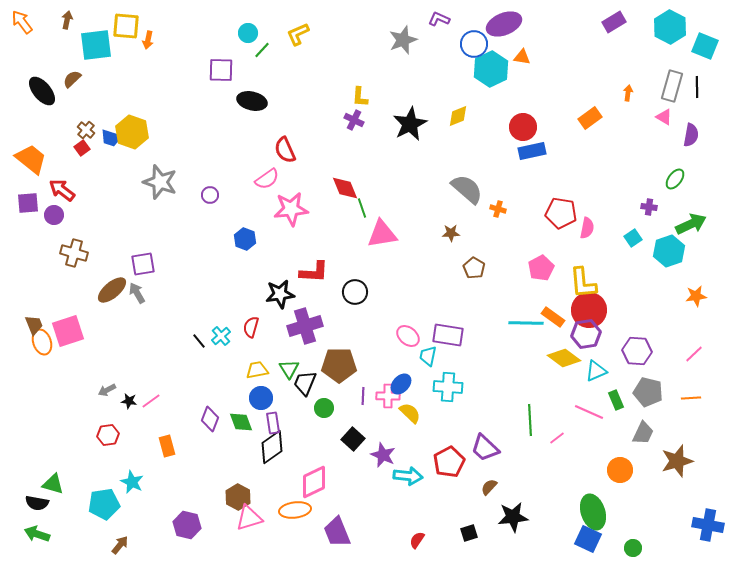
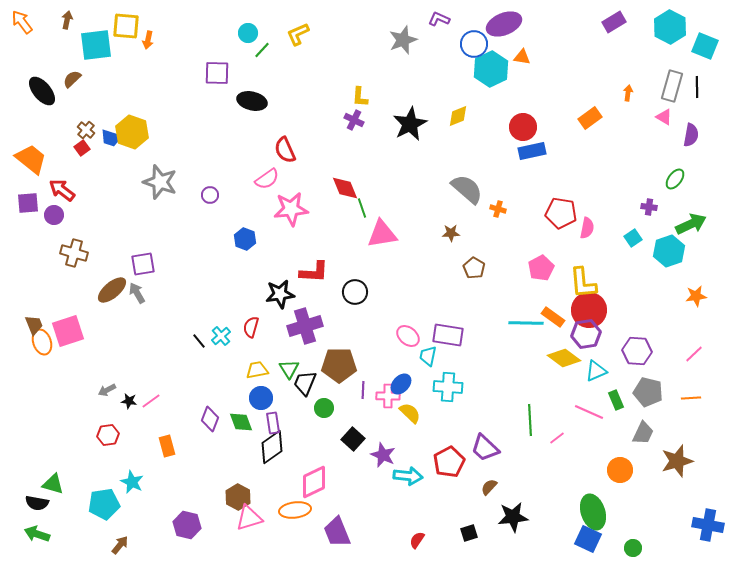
purple square at (221, 70): moved 4 px left, 3 px down
purple line at (363, 396): moved 6 px up
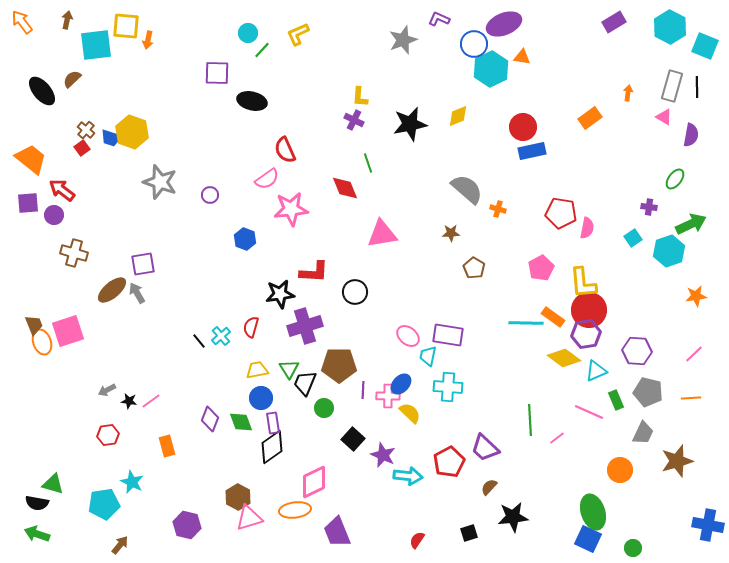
black star at (410, 124): rotated 16 degrees clockwise
green line at (362, 208): moved 6 px right, 45 px up
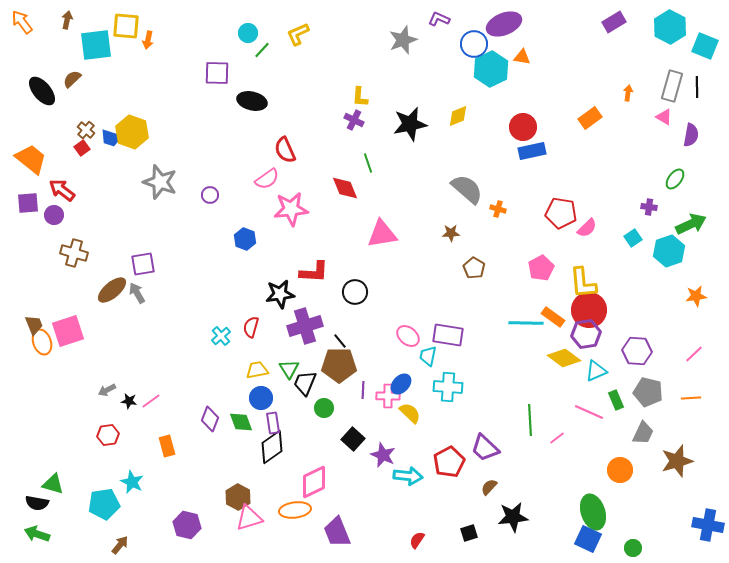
pink semicircle at (587, 228): rotated 35 degrees clockwise
black line at (199, 341): moved 141 px right
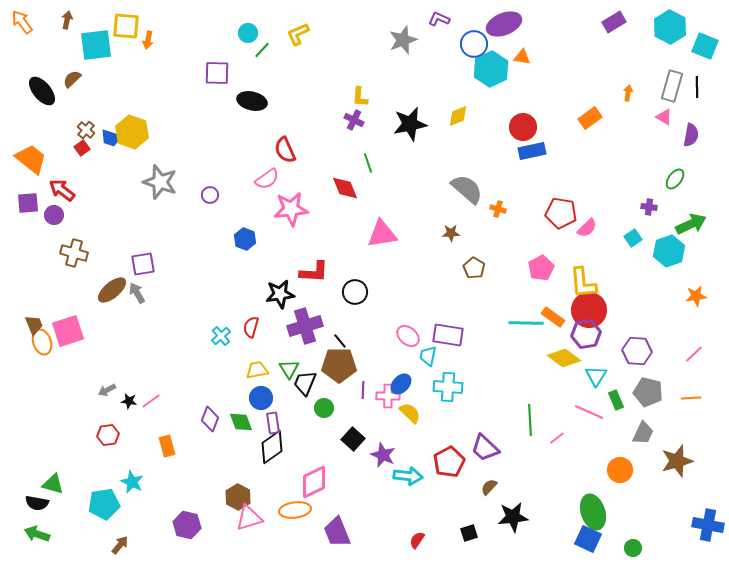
cyan triangle at (596, 371): moved 5 px down; rotated 35 degrees counterclockwise
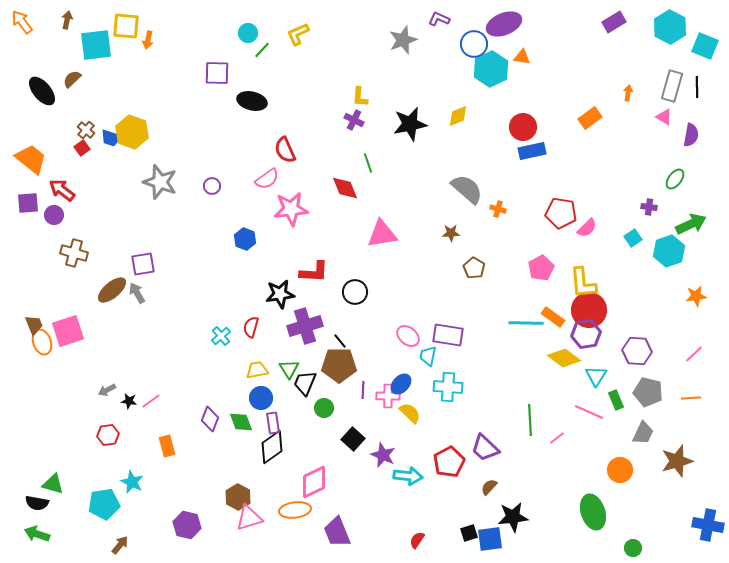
purple circle at (210, 195): moved 2 px right, 9 px up
blue square at (588, 539): moved 98 px left; rotated 32 degrees counterclockwise
